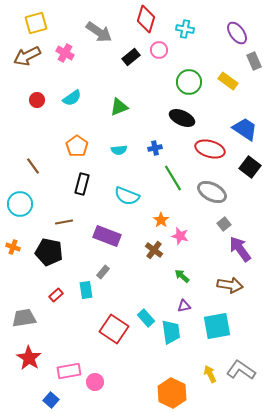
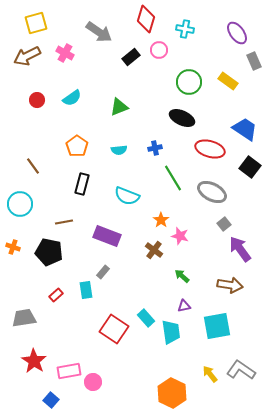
red star at (29, 358): moved 5 px right, 3 px down
yellow arrow at (210, 374): rotated 12 degrees counterclockwise
pink circle at (95, 382): moved 2 px left
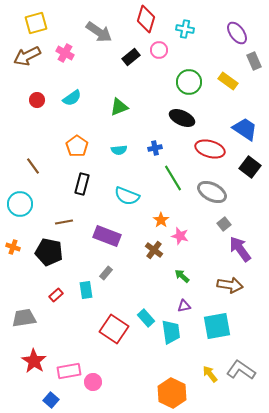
gray rectangle at (103, 272): moved 3 px right, 1 px down
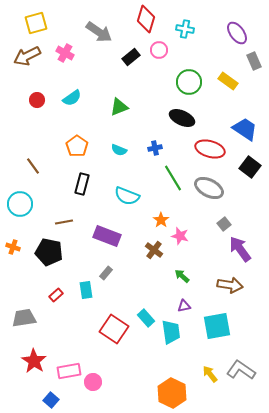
cyan semicircle at (119, 150): rotated 28 degrees clockwise
gray ellipse at (212, 192): moved 3 px left, 4 px up
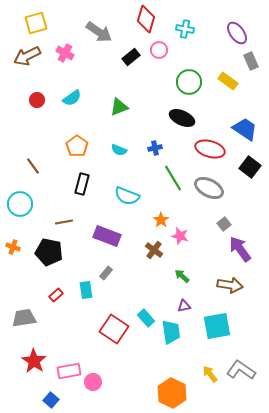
gray rectangle at (254, 61): moved 3 px left
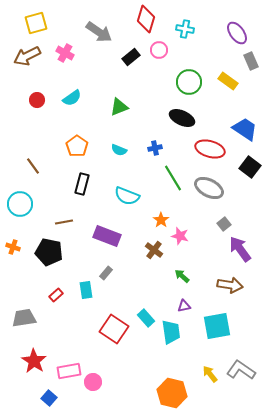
orange hexagon at (172, 393): rotated 12 degrees counterclockwise
blue square at (51, 400): moved 2 px left, 2 px up
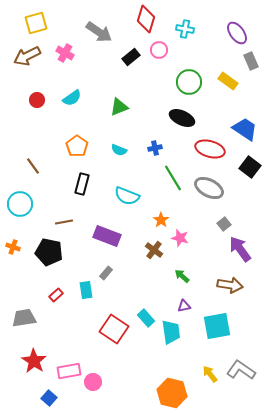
pink star at (180, 236): moved 2 px down
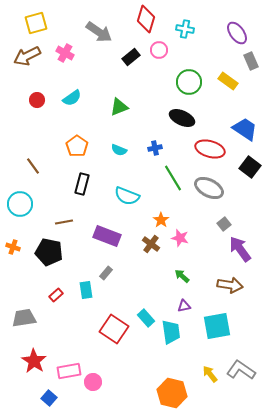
brown cross at (154, 250): moved 3 px left, 6 px up
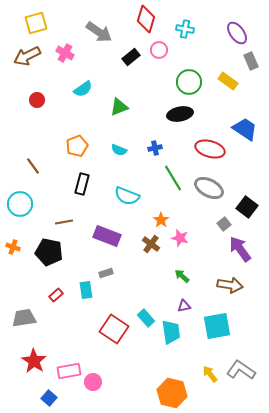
cyan semicircle at (72, 98): moved 11 px right, 9 px up
black ellipse at (182, 118): moved 2 px left, 4 px up; rotated 35 degrees counterclockwise
orange pentagon at (77, 146): rotated 15 degrees clockwise
black square at (250, 167): moved 3 px left, 40 px down
gray rectangle at (106, 273): rotated 32 degrees clockwise
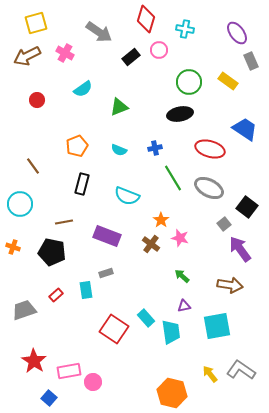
black pentagon at (49, 252): moved 3 px right
gray trapezoid at (24, 318): moved 8 px up; rotated 10 degrees counterclockwise
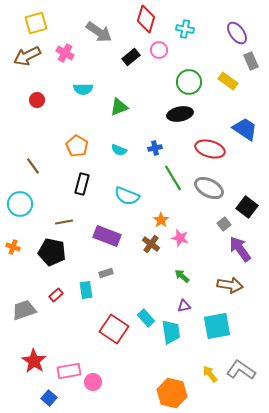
cyan semicircle at (83, 89): rotated 36 degrees clockwise
orange pentagon at (77, 146): rotated 20 degrees counterclockwise
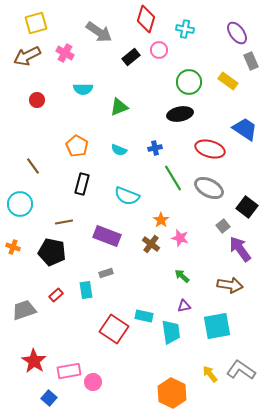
gray square at (224, 224): moved 1 px left, 2 px down
cyan rectangle at (146, 318): moved 2 px left, 2 px up; rotated 36 degrees counterclockwise
orange hexagon at (172, 393): rotated 12 degrees clockwise
